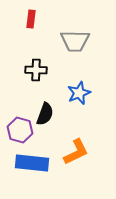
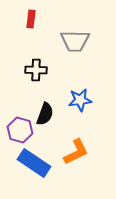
blue star: moved 1 px right, 7 px down; rotated 15 degrees clockwise
blue rectangle: moved 2 px right; rotated 28 degrees clockwise
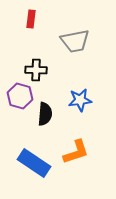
gray trapezoid: rotated 12 degrees counterclockwise
black semicircle: rotated 15 degrees counterclockwise
purple hexagon: moved 34 px up
orange L-shape: rotated 8 degrees clockwise
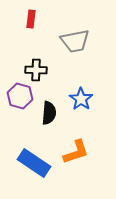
blue star: moved 1 px right, 1 px up; rotated 30 degrees counterclockwise
black semicircle: moved 4 px right, 1 px up
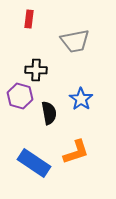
red rectangle: moved 2 px left
black semicircle: rotated 15 degrees counterclockwise
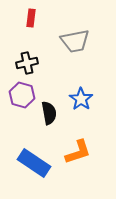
red rectangle: moved 2 px right, 1 px up
black cross: moved 9 px left, 7 px up; rotated 15 degrees counterclockwise
purple hexagon: moved 2 px right, 1 px up
orange L-shape: moved 2 px right
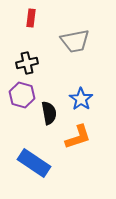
orange L-shape: moved 15 px up
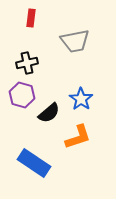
black semicircle: rotated 60 degrees clockwise
